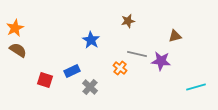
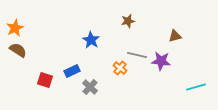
gray line: moved 1 px down
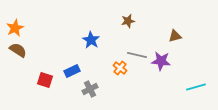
gray cross: moved 2 px down; rotated 21 degrees clockwise
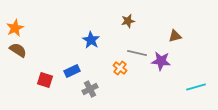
gray line: moved 2 px up
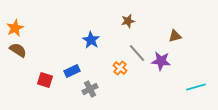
gray line: rotated 36 degrees clockwise
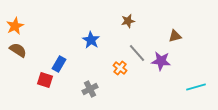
orange star: moved 2 px up
blue rectangle: moved 13 px left, 7 px up; rotated 35 degrees counterclockwise
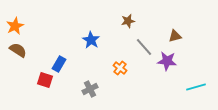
gray line: moved 7 px right, 6 px up
purple star: moved 6 px right
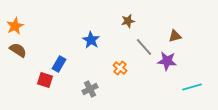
cyan line: moved 4 px left
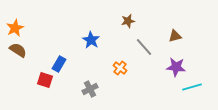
orange star: moved 2 px down
purple star: moved 9 px right, 6 px down
